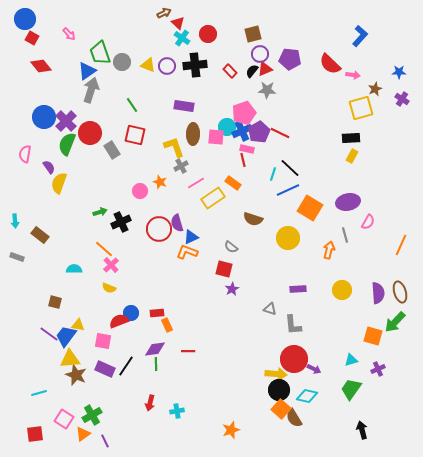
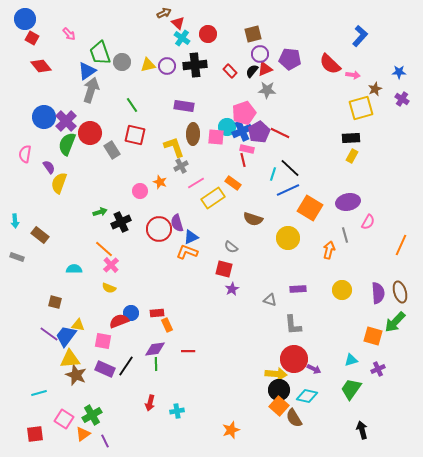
yellow triangle at (148, 65): rotated 35 degrees counterclockwise
gray triangle at (270, 309): moved 9 px up
orange square at (281, 409): moved 2 px left, 3 px up
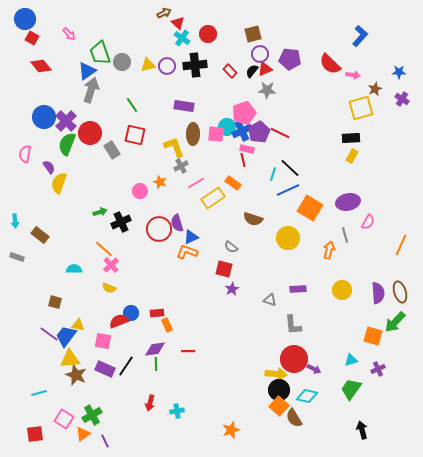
pink square at (216, 137): moved 3 px up
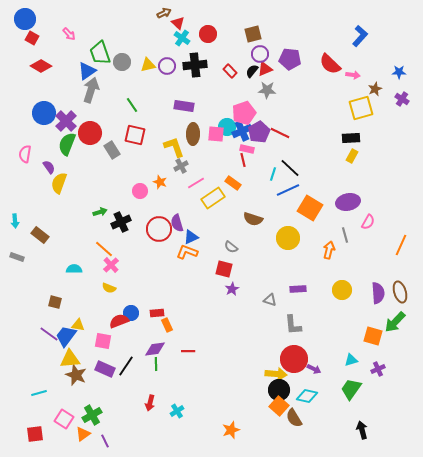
red diamond at (41, 66): rotated 20 degrees counterclockwise
blue circle at (44, 117): moved 4 px up
cyan cross at (177, 411): rotated 24 degrees counterclockwise
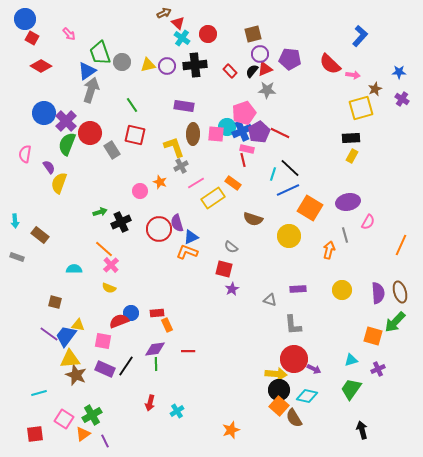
yellow circle at (288, 238): moved 1 px right, 2 px up
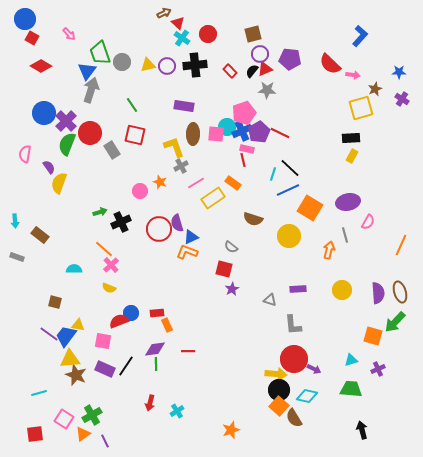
blue triangle at (87, 71): rotated 18 degrees counterclockwise
green trapezoid at (351, 389): rotated 60 degrees clockwise
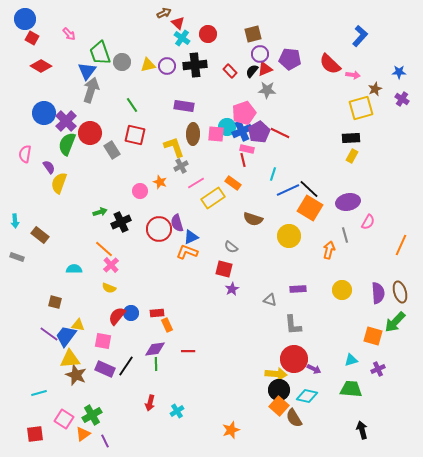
black line at (290, 168): moved 19 px right, 21 px down
red semicircle at (119, 321): moved 2 px left, 5 px up; rotated 30 degrees counterclockwise
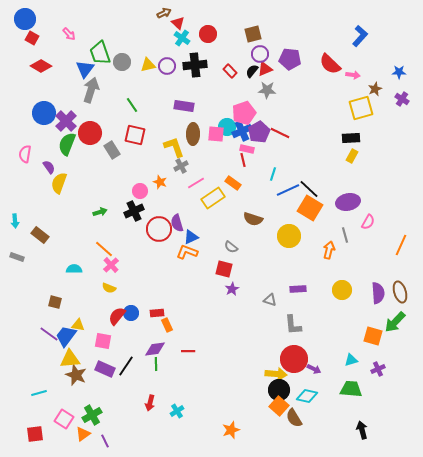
blue triangle at (87, 71): moved 2 px left, 2 px up
black cross at (121, 222): moved 13 px right, 11 px up
